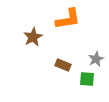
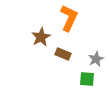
orange L-shape: moved 1 px right, 1 px up; rotated 56 degrees counterclockwise
brown star: moved 8 px right
brown rectangle: moved 11 px up
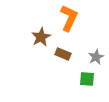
gray star: moved 2 px up
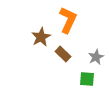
orange L-shape: moved 1 px left, 2 px down
brown rectangle: rotated 21 degrees clockwise
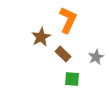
green square: moved 15 px left
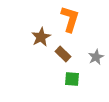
orange L-shape: moved 2 px right, 1 px up; rotated 8 degrees counterclockwise
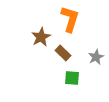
brown rectangle: moved 1 px up
green square: moved 1 px up
